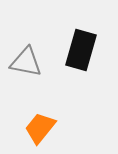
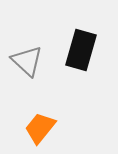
gray triangle: moved 1 px right, 1 px up; rotated 32 degrees clockwise
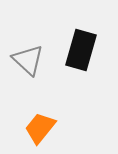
gray triangle: moved 1 px right, 1 px up
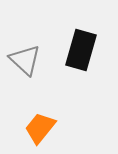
gray triangle: moved 3 px left
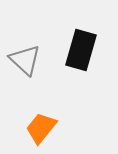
orange trapezoid: moved 1 px right
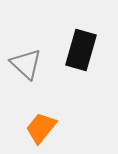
gray triangle: moved 1 px right, 4 px down
